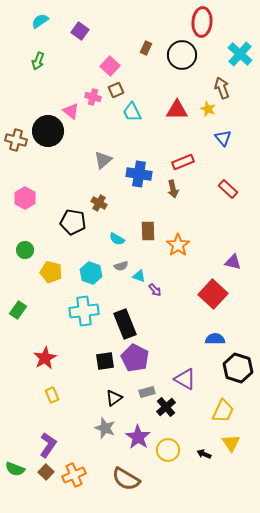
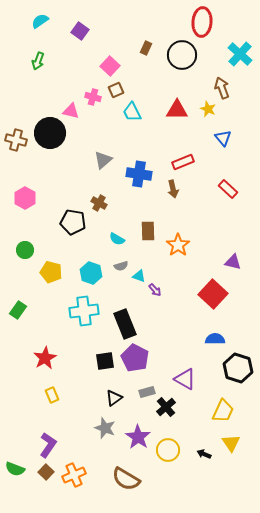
pink triangle at (71, 111): rotated 24 degrees counterclockwise
black circle at (48, 131): moved 2 px right, 2 px down
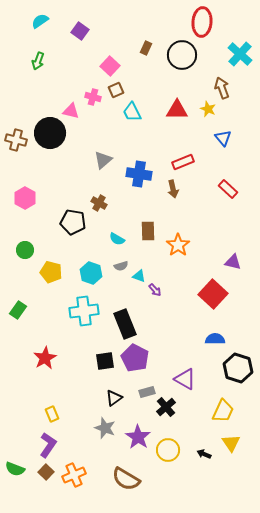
yellow rectangle at (52, 395): moved 19 px down
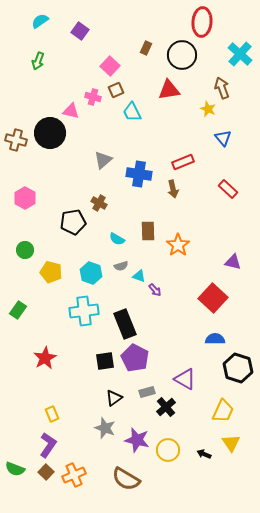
red triangle at (177, 110): moved 8 px left, 20 px up; rotated 10 degrees counterclockwise
black pentagon at (73, 222): rotated 20 degrees counterclockwise
red square at (213, 294): moved 4 px down
purple star at (138, 437): moved 1 px left, 3 px down; rotated 20 degrees counterclockwise
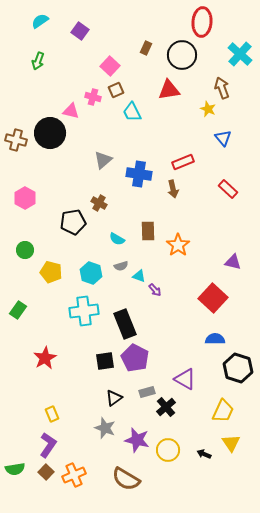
green semicircle at (15, 469): rotated 30 degrees counterclockwise
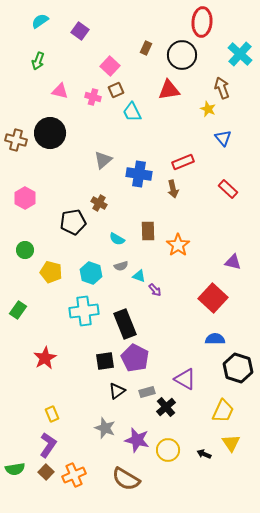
pink triangle at (71, 111): moved 11 px left, 20 px up
black triangle at (114, 398): moved 3 px right, 7 px up
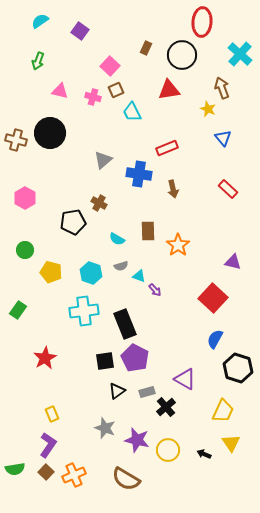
red rectangle at (183, 162): moved 16 px left, 14 px up
blue semicircle at (215, 339): rotated 60 degrees counterclockwise
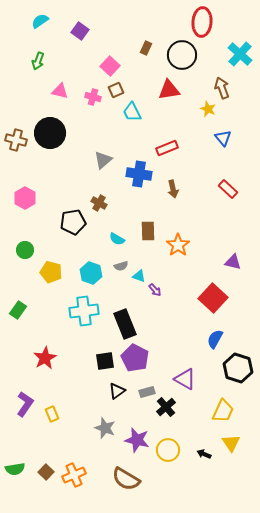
purple L-shape at (48, 445): moved 23 px left, 41 px up
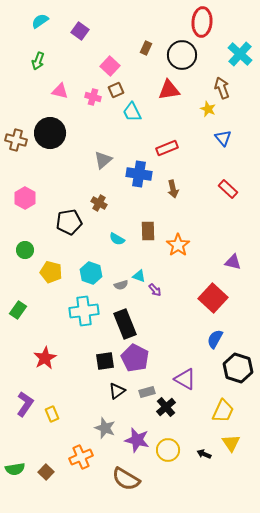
black pentagon at (73, 222): moved 4 px left
gray semicircle at (121, 266): moved 19 px down
orange cross at (74, 475): moved 7 px right, 18 px up
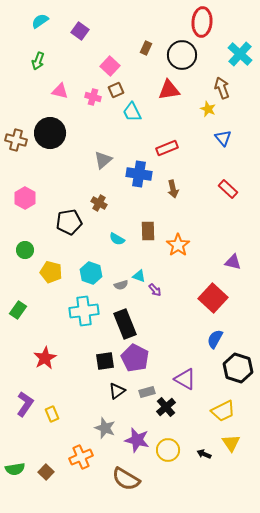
yellow trapezoid at (223, 411): rotated 40 degrees clockwise
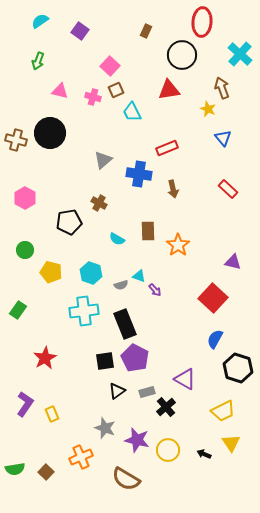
brown rectangle at (146, 48): moved 17 px up
